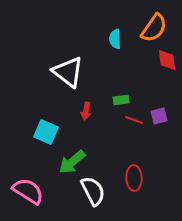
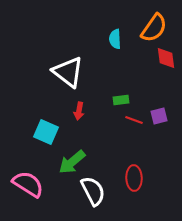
red diamond: moved 1 px left, 2 px up
red arrow: moved 7 px left
pink semicircle: moved 7 px up
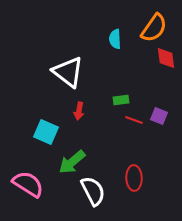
purple square: rotated 36 degrees clockwise
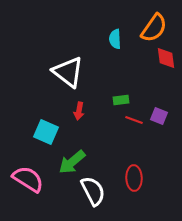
pink semicircle: moved 5 px up
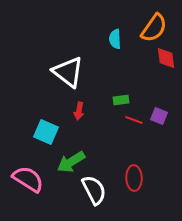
green arrow: moved 1 px left; rotated 8 degrees clockwise
white semicircle: moved 1 px right, 1 px up
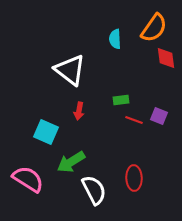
white triangle: moved 2 px right, 2 px up
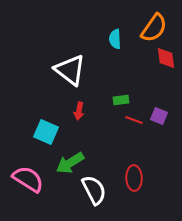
green arrow: moved 1 px left, 1 px down
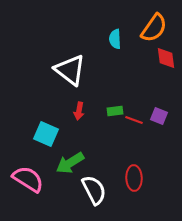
green rectangle: moved 6 px left, 11 px down
cyan square: moved 2 px down
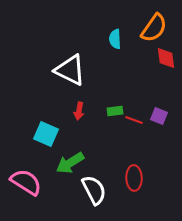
white triangle: rotated 12 degrees counterclockwise
pink semicircle: moved 2 px left, 3 px down
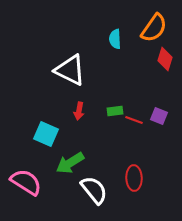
red diamond: moved 1 px left, 1 px down; rotated 25 degrees clockwise
white semicircle: rotated 12 degrees counterclockwise
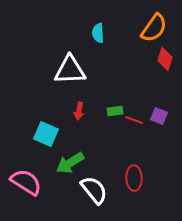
cyan semicircle: moved 17 px left, 6 px up
white triangle: rotated 28 degrees counterclockwise
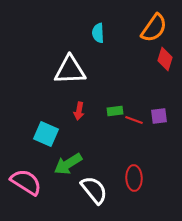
purple square: rotated 30 degrees counterclockwise
green arrow: moved 2 px left, 1 px down
